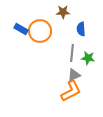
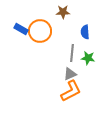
blue semicircle: moved 4 px right, 3 px down
gray triangle: moved 4 px left, 1 px up
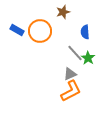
brown star: rotated 16 degrees counterclockwise
blue rectangle: moved 4 px left, 1 px down
gray line: moved 3 px right; rotated 48 degrees counterclockwise
green star: rotated 24 degrees clockwise
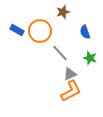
blue semicircle: rotated 16 degrees counterclockwise
gray line: moved 15 px left
green star: moved 2 px right; rotated 16 degrees counterclockwise
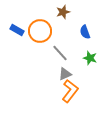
gray triangle: moved 5 px left
orange L-shape: moved 1 px left; rotated 25 degrees counterclockwise
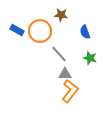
brown star: moved 2 px left, 3 px down; rotated 24 degrees clockwise
gray line: moved 1 px left, 1 px down
gray triangle: rotated 24 degrees clockwise
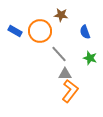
blue rectangle: moved 2 px left, 1 px down
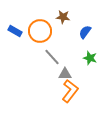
brown star: moved 2 px right, 2 px down
blue semicircle: rotated 56 degrees clockwise
gray line: moved 7 px left, 3 px down
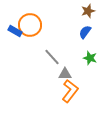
brown star: moved 25 px right, 6 px up; rotated 24 degrees counterclockwise
orange circle: moved 10 px left, 6 px up
